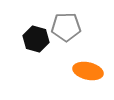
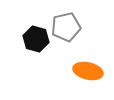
gray pentagon: rotated 12 degrees counterclockwise
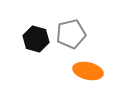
gray pentagon: moved 5 px right, 7 px down
